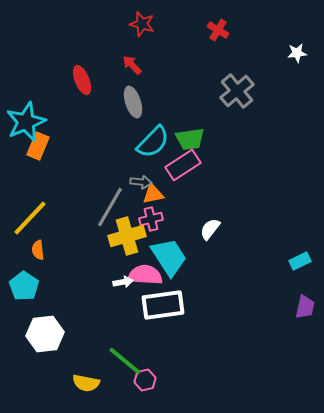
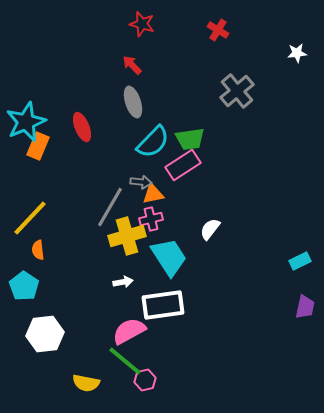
red ellipse: moved 47 px down
pink semicircle: moved 16 px left, 56 px down; rotated 32 degrees counterclockwise
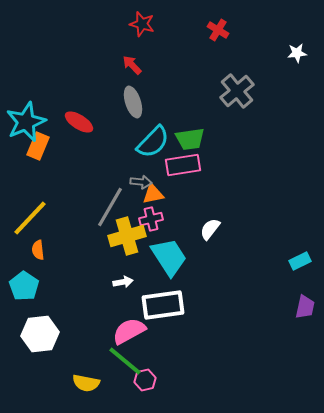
red ellipse: moved 3 px left, 5 px up; rotated 36 degrees counterclockwise
pink rectangle: rotated 24 degrees clockwise
white hexagon: moved 5 px left
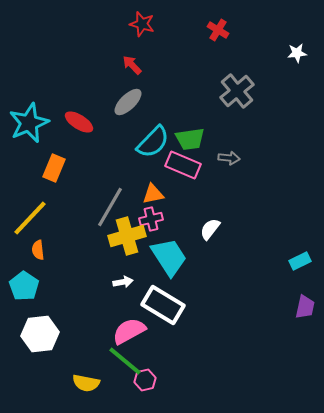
gray ellipse: moved 5 px left; rotated 64 degrees clockwise
cyan star: moved 3 px right, 1 px down
orange rectangle: moved 16 px right, 22 px down
pink rectangle: rotated 32 degrees clockwise
gray arrow: moved 88 px right, 24 px up
white rectangle: rotated 39 degrees clockwise
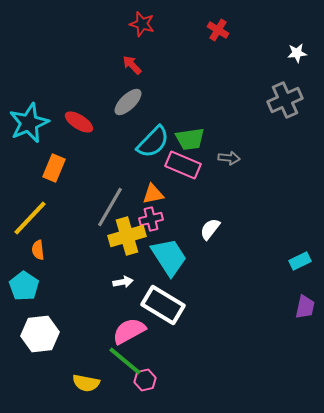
gray cross: moved 48 px right, 9 px down; rotated 16 degrees clockwise
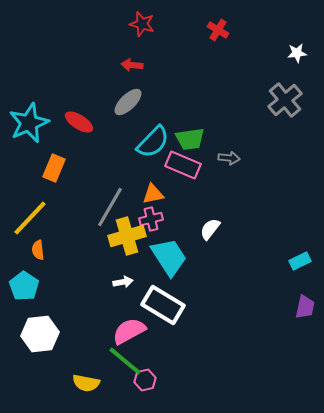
red arrow: rotated 40 degrees counterclockwise
gray cross: rotated 16 degrees counterclockwise
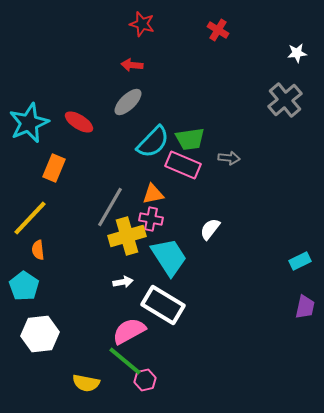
pink cross: rotated 25 degrees clockwise
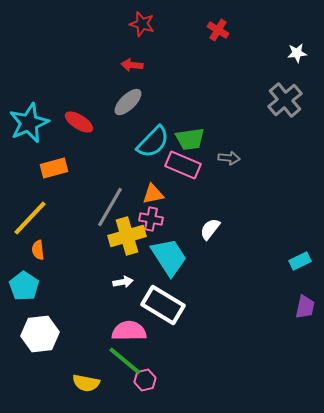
orange rectangle: rotated 52 degrees clockwise
pink semicircle: rotated 28 degrees clockwise
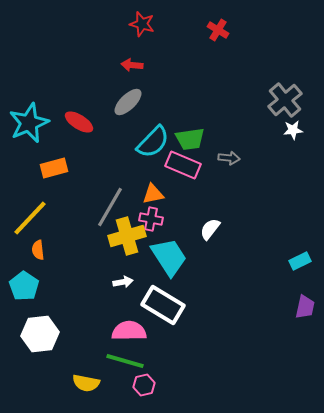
white star: moved 4 px left, 77 px down
green line: rotated 24 degrees counterclockwise
pink hexagon: moved 1 px left, 5 px down
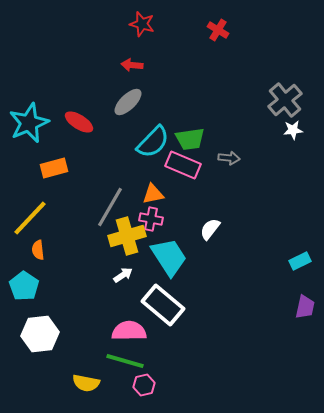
white arrow: moved 7 px up; rotated 24 degrees counterclockwise
white rectangle: rotated 9 degrees clockwise
